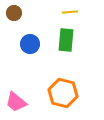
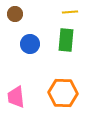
brown circle: moved 1 px right, 1 px down
orange hexagon: rotated 12 degrees counterclockwise
pink trapezoid: moved 5 px up; rotated 45 degrees clockwise
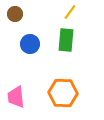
yellow line: rotated 49 degrees counterclockwise
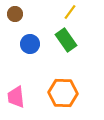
green rectangle: rotated 40 degrees counterclockwise
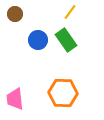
blue circle: moved 8 px right, 4 px up
pink trapezoid: moved 1 px left, 2 px down
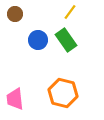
orange hexagon: rotated 12 degrees clockwise
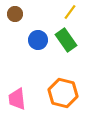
pink trapezoid: moved 2 px right
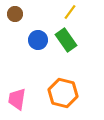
pink trapezoid: rotated 15 degrees clockwise
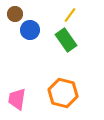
yellow line: moved 3 px down
blue circle: moved 8 px left, 10 px up
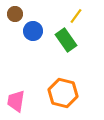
yellow line: moved 6 px right, 1 px down
blue circle: moved 3 px right, 1 px down
pink trapezoid: moved 1 px left, 2 px down
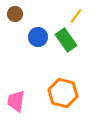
blue circle: moved 5 px right, 6 px down
